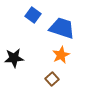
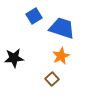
blue square: moved 1 px right, 1 px down; rotated 21 degrees clockwise
orange star: moved 1 px down
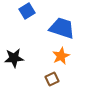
blue square: moved 7 px left, 5 px up
brown square: rotated 16 degrees clockwise
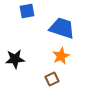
blue square: rotated 21 degrees clockwise
black star: moved 1 px right, 1 px down
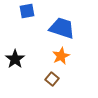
black star: rotated 30 degrees counterclockwise
brown square: rotated 24 degrees counterclockwise
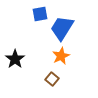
blue square: moved 13 px right, 3 px down
blue trapezoid: rotated 76 degrees counterclockwise
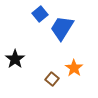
blue square: rotated 28 degrees counterclockwise
orange star: moved 13 px right, 12 px down; rotated 12 degrees counterclockwise
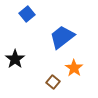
blue square: moved 13 px left
blue trapezoid: moved 9 px down; rotated 20 degrees clockwise
brown square: moved 1 px right, 3 px down
